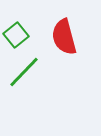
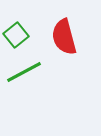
green line: rotated 18 degrees clockwise
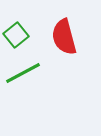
green line: moved 1 px left, 1 px down
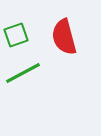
green square: rotated 20 degrees clockwise
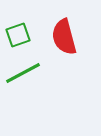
green square: moved 2 px right
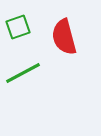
green square: moved 8 px up
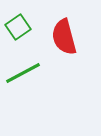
green square: rotated 15 degrees counterclockwise
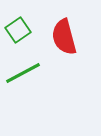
green square: moved 3 px down
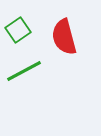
green line: moved 1 px right, 2 px up
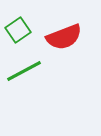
red semicircle: rotated 96 degrees counterclockwise
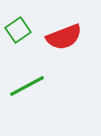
green line: moved 3 px right, 15 px down
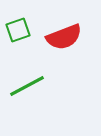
green square: rotated 15 degrees clockwise
